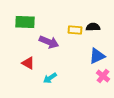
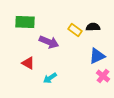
yellow rectangle: rotated 32 degrees clockwise
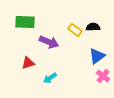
blue triangle: rotated 12 degrees counterclockwise
red triangle: rotated 48 degrees counterclockwise
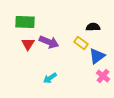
yellow rectangle: moved 6 px right, 13 px down
red triangle: moved 19 px up; rotated 40 degrees counterclockwise
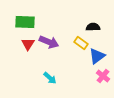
cyan arrow: rotated 104 degrees counterclockwise
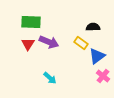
green rectangle: moved 6 px right
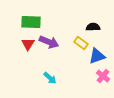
blue triangle: rotated 18 degrees clockwise
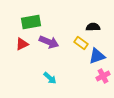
green rectangle: rotated 12 degrees counterclockwise
red triangle: moved 6 px left; rotated 32 degrees clockwise
pink cross: rotated 24 degrees clockwise
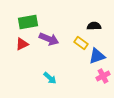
green rectangle: moved 3 px left
black semicircle: moved 1 px right, 1 px up
purple arrow: moved 3 px up
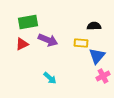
purple arrow: moved 1 px left, 1 px down
yellow rectangle: rotated 32 degrees counterclockwise
blue triangle: rotated 30 degrees counterclockwise
